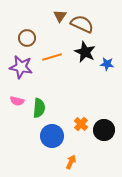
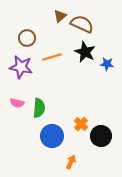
brown triangle: rotated 16 degrees clockwise
pink semicircle: moved 2 px down
black circle: moved 3 px left, 6 px down
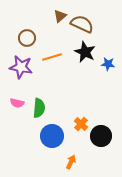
blue star: moved 1 px right
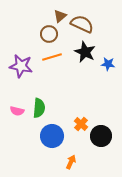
brown circle: moved 22 px right, 4 px up
purple star: moved 1 px up
pink semicircle: moved 8 px down
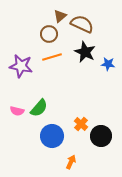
green semicircle: rotated 36 degrees clockwise
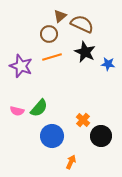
purple star: rotated 10 degrees clockwise
orange cross: moved 2 px right, 4 px up
